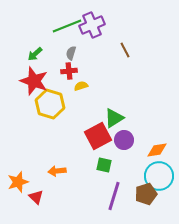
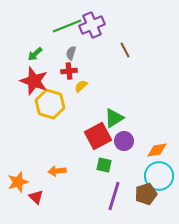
yellow semicircle: rotated 24 degrees counterclockwise
purple circle: moved 1 px down
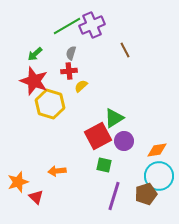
green line: rotated 8 degrees counterclockwise
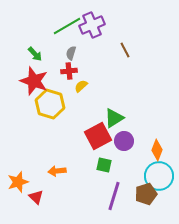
green arrow: rotated 91 degrees counterclockwise
orange diamond: rotated 60 degrees counterclockwise
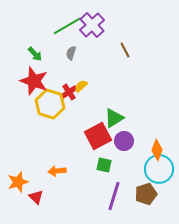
purple cross: rotated 20 degrees counterclockwise
red cross: moved 21 px down; rotated 28 degrees counterclockwise
cyan circle: moved 7 px up
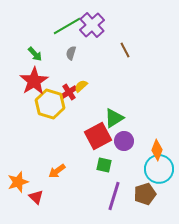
red star: rotated 20 degrees clockwise
orange arrow: rotated 30 degrees counterclockwise
brown pentagon: moved 1 px left
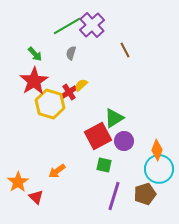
yellow semicircle: moved 1 px up
orange star: rotated 15 degrees counterclockwise
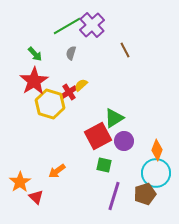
cyan circle: moved 3 px left, 4 px down
orange star: moved 2 px right
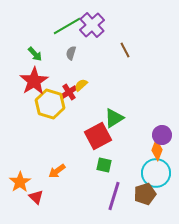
purple circle: moved 38 px right, 6 px up
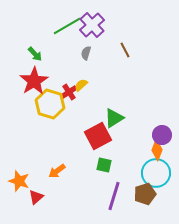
gray semicircle: moved 15 px right
orange star: moved 1 px left, 1 px up; rotated 20 degrees counterclockwise
red triangle: rotated 35 degrees clockwise
